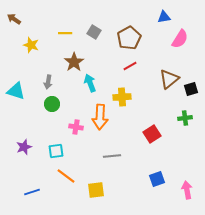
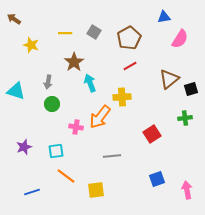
orange arrow: rotated 35 degrees clockwise
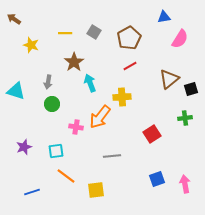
pink arrow: moved 2 px left, 6 px up
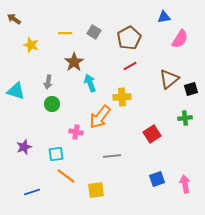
pink cross: moved 5 px down
cyan square: moved 3 px down
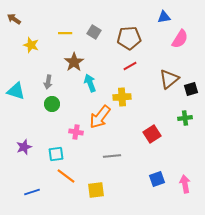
brown pentagon: rotated 25 degrees clockwise
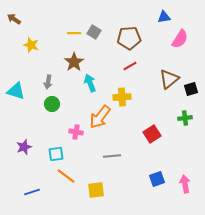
yellow line: moved 9 px right
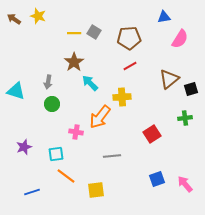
yellow star: moved 7 px right, 29 px up
cyan arrow: rotated 24 degrees counterclockwise
pink arrow: rotated 30 degrees counterclockwise
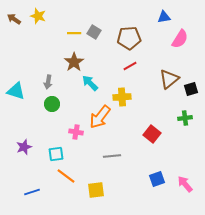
red square: rotated 18 degrees counterclockwise
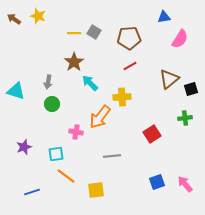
red square: rotated 18 degrees clockwise
blue square: moved 3 px down
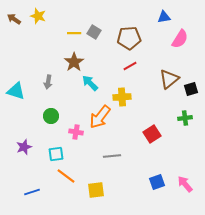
green circle: moved 1 px left, 12 px down
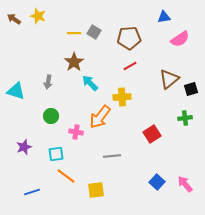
pink semicircle: rotated 24 degrees clockwise
blue square: rotated 28 degrees counterclockwise
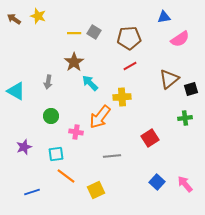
cyan triangle: rotated 12 degrees clockwise
red square: moved 2 px left, 4 px down
yellow square: rotated 18 degrees counterclockwise
